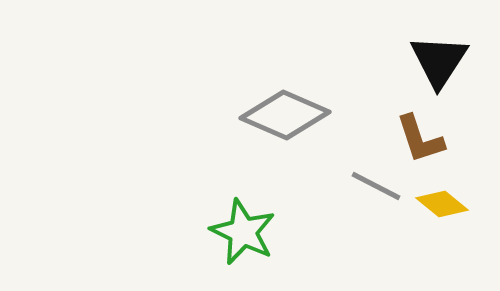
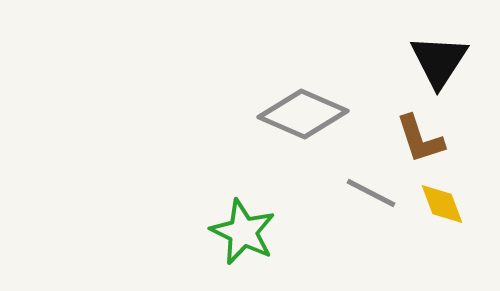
gray diamond: moved 18 px right, 1 px up
gray line: moved 5 px left, 7 px down
yellow diamond: rotated 30 degrees clockwise
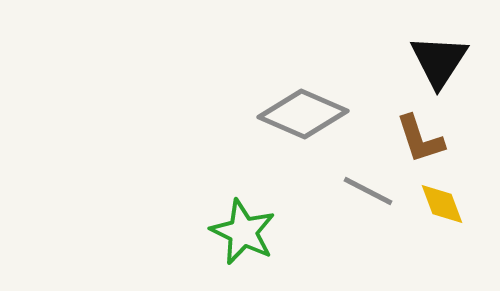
gray line: moved 3 px left, 2 px up
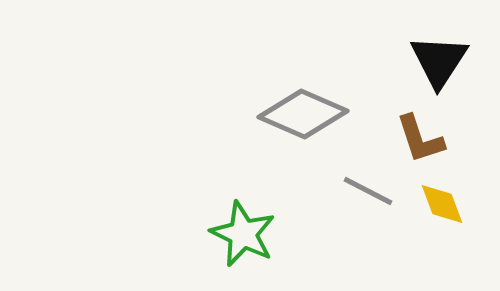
green star: moved 2 px down
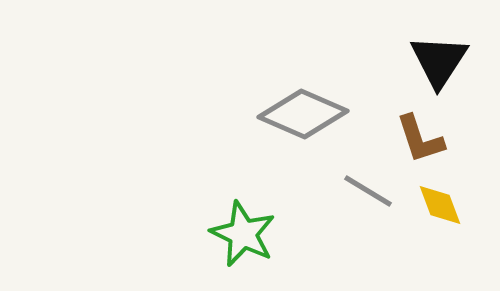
gray line: rotated 4 degrees clockwise
yellow diamond: moved 2 px left, 1 px down
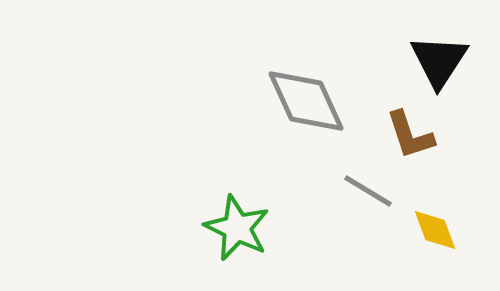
gray diamond: moved 3 px right, 13 px up; rotated 42 degrees clockwise
brown L-shape: moved 10 px left, 4 px up
yellow diamond: moved 5 px left, 25 px down
green star: moved 6 px left, 6 px up
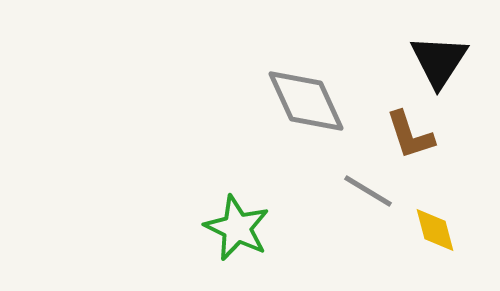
yellow diamond: rotated 6 degrees clockwise
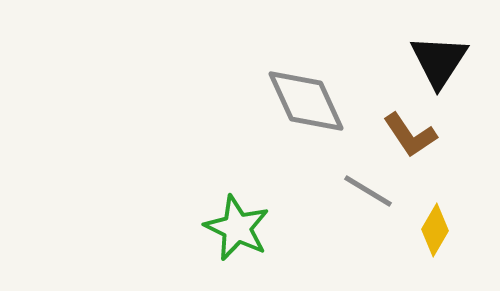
brown L-shape: rotated 16 degrees counterclockwise
yellow diamond: rotated 45 degrees clockwise
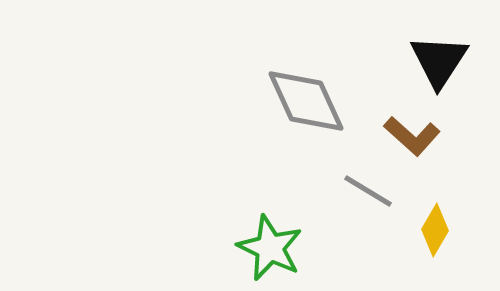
brown L-shape: moved 2 px right, 1 px down; rotated 14 degrees counterclockwise
green star: moved 33 px right, 20 px down
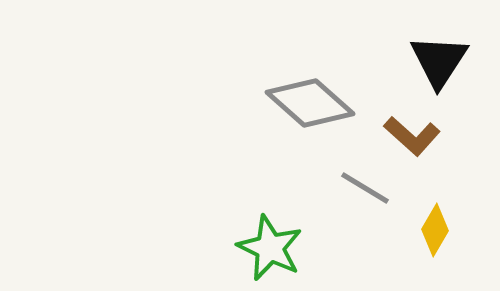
gray diamond: moved 4 px right, 2 px down; rotated 24 degrees counterclockwise
gray line: moved 3 px left, 3 px up
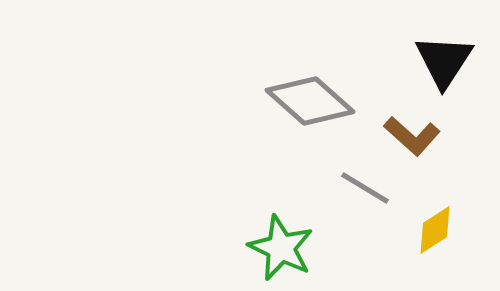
black triangle: moved 5 px right
gray diamond: moved 2 px up
yellow diamond: rotated 27 degrees clockwise
green star: moved 11 px right
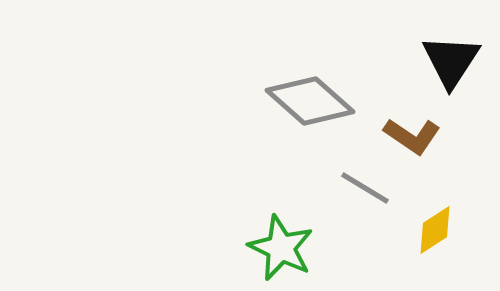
black triangle: moved 7 px right
brown L-shape: rotated 8 degrees counterclockwise
